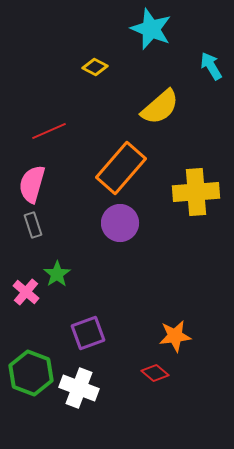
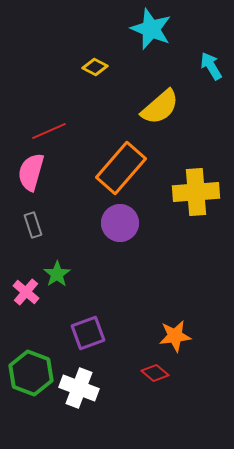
pink semicircle: moved 1 px left, 12 px up
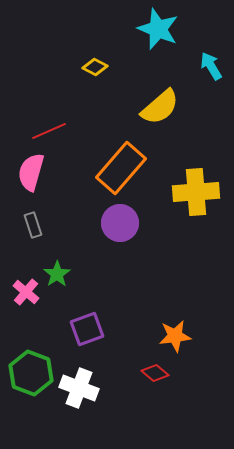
cyan star: moved 7 px right
purple square: moved 1 px left, 4 px up
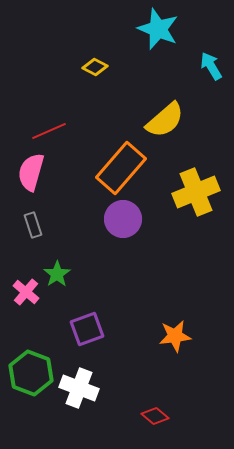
yellow semicircle: moved 5 px right, 13 px down
yellow cross: rotated 18 degrees counterclockwise
purple circle: moved 3 px right, 4 px up
red diamond: moved 43 px down
